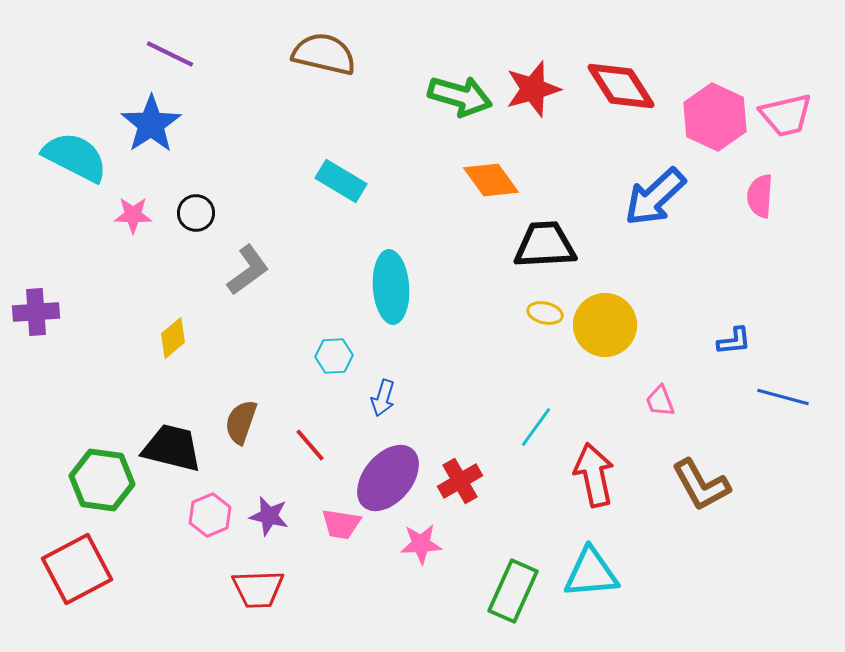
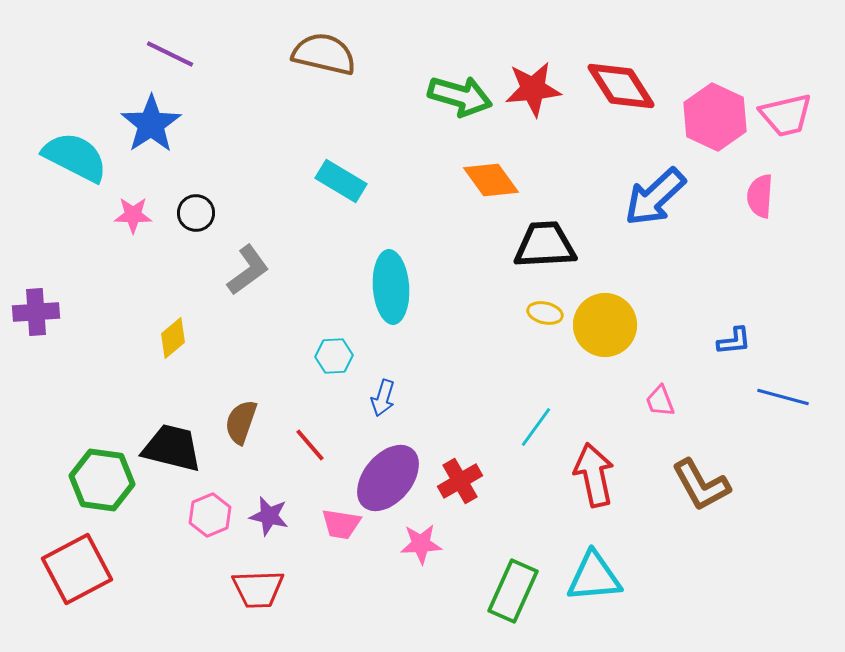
red star at (533, 89): rotated 10 degrees clockwise
cyan triangle at (591, 573): moved 3 px right, 4 px down
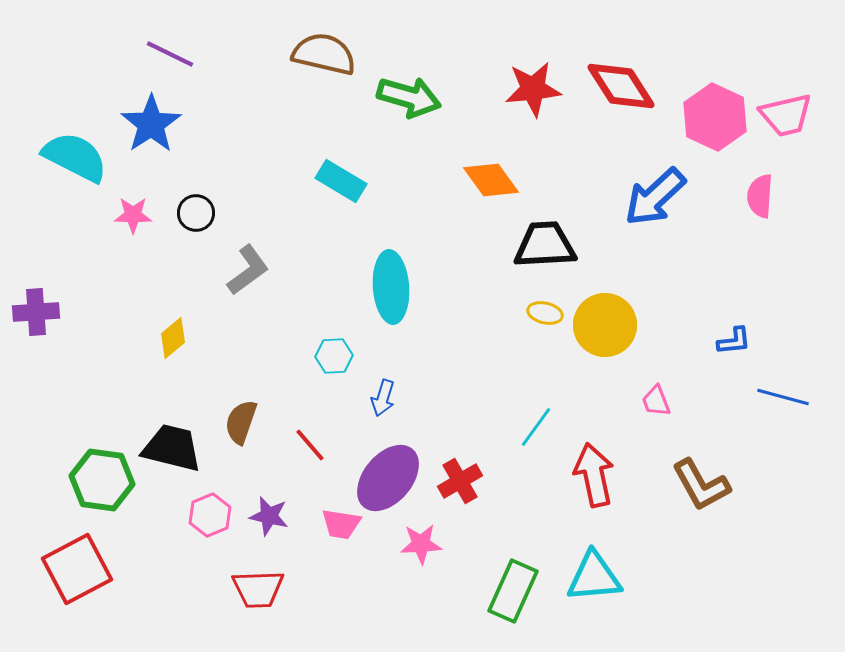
green arrow at (460, 96): moved 51 px left, 1 px down
pink trapezoid at (660, 401): moved 4 px left
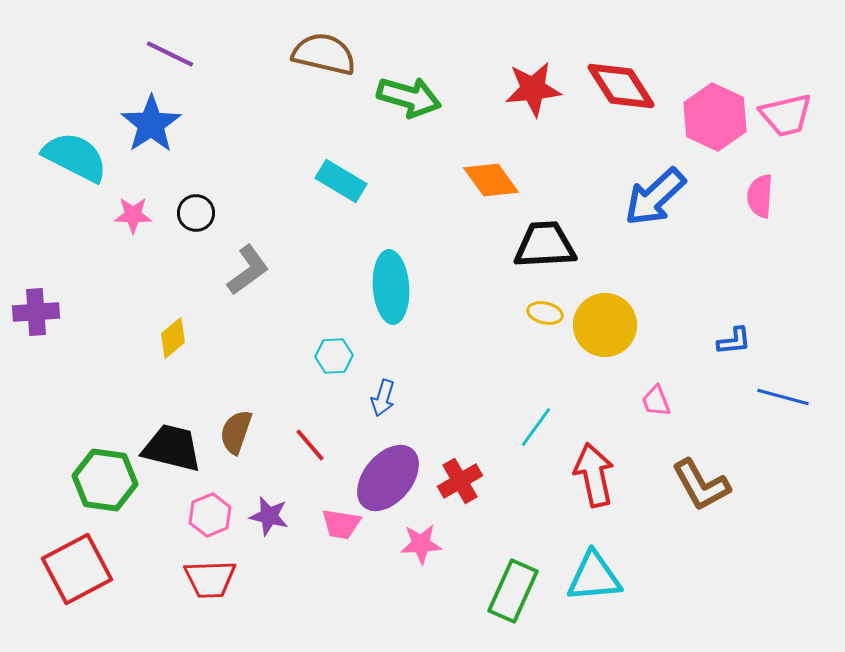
brown semicircle at (241, 422): moved 5 px left, 10 px down
green hexagon at (102, 480): moved 3 px right
red trapezoid at (258, 589): moved 48 px left, 10 px up
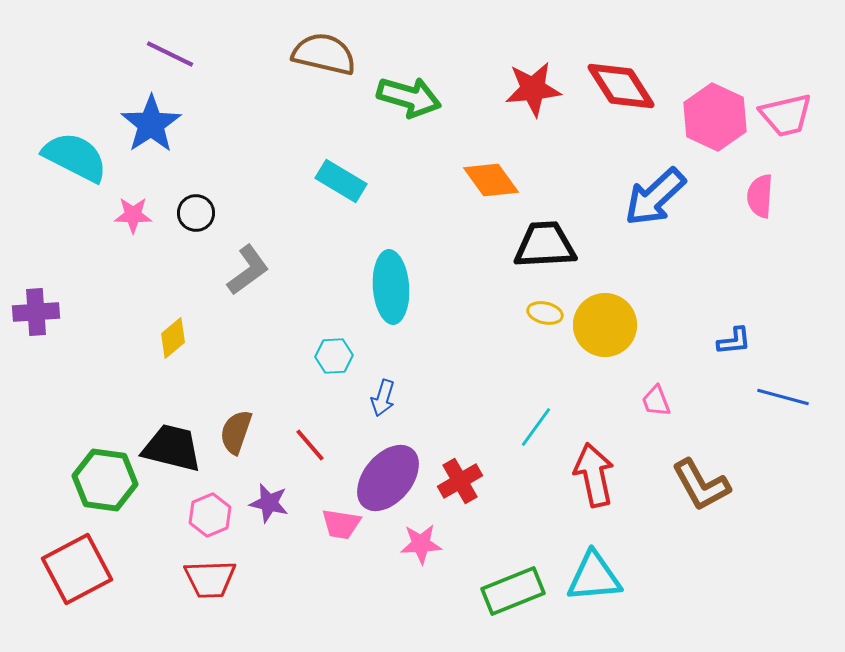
purple star at (269, 516): moved 13 px up
green rectangle at (513, 591): rotated 44 degrees clockwise
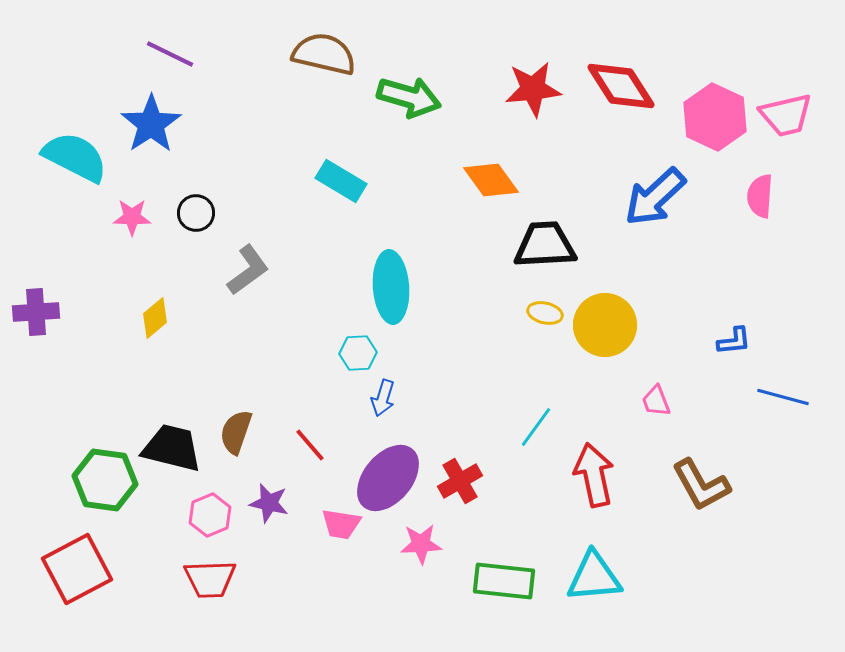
pink star at (133, 215): moved 1 px left, 2 px down
yellow diamond at (173, 338): moved 18 px left, 20 px up
cyan hexagon at (334, 356): moved 24 px right, 3 px up
green rectangle at (513, 591): moved 9 px left, 10 px up; rotated 28 degrees clockwise
